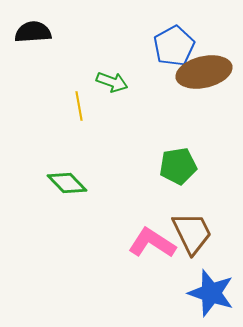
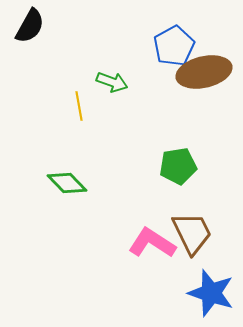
black semicircle: moved 3 px left, 6 px up; rotated 123 degrees clockwise
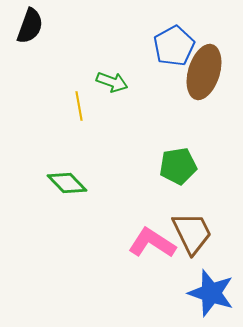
black semicircle: rotated 9 degrees counterclockwise
brown ellipse: rotated 60 degrees counterclockwise
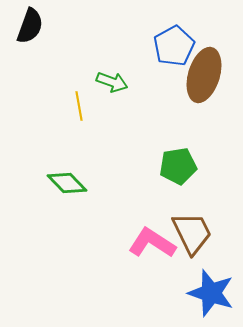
brown ellipse: moved 3 px down
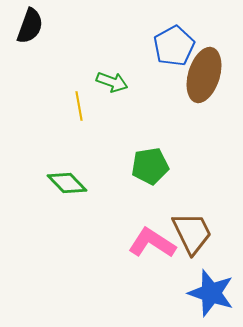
green pentagon: moved 28 px left
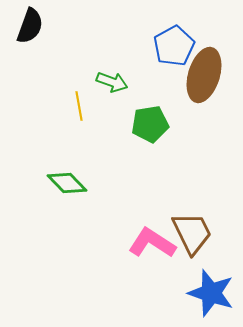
green pentagon: moved 42 px up
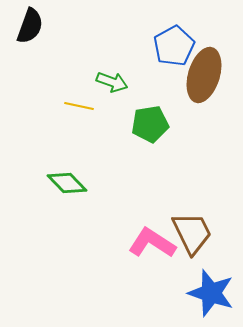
yellow line: rotated 68 degrees counterclockwise
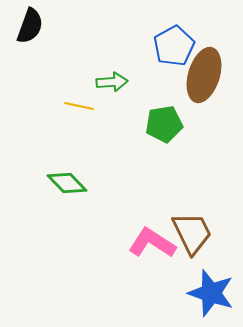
green arrow: rotated 24 degrees counterclockwise
green pentagon: moved 14 px right
